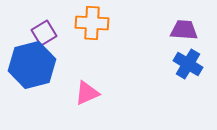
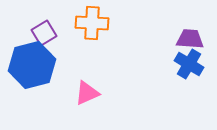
purple trapezoid: moved 6 px right, 9 px down
blue cross: moved 1 px right
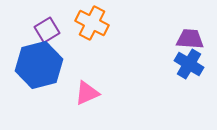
orange cross: rotated 24 degrees clockwise
purple square: moved 3 px right, 3 px up
blue hexagon: moved 7 px right
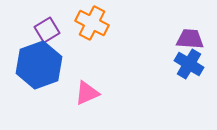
blue hexagon: rotated 6 degrees counterclockwise
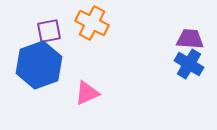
purple square: moved 2 px right, 1 px down; rotated 20 degrees clockwise
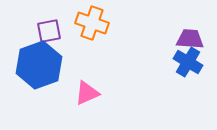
orange cross: rotated 8 degrees counterclockwise
blue cross: moved 1 px left, 2 px up
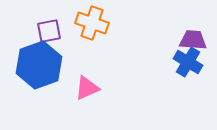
purple trapezoid: moved 3 px right, 1 px down
pink triangle: moved 5 px up
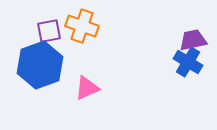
orange cross: moved 10 px left, 3 px down
purple trapezoid: rotated 16 degrees counterclockwise
blue hexagon: moved 1 px right
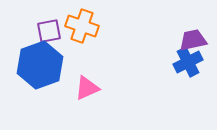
blue cross: rotated 32 degrees clockwise
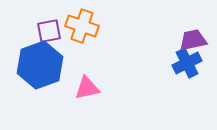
blue cross: moved 1 px left, 1 px down
pink triangle: rotated 12 degrees clockwise
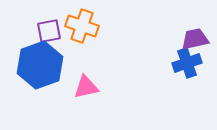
purple trapezoid: moved 2 px right, 1 px up
blue cross: rotated 8 degrees clockwise
pink triangle: moved 1 px left, 1 px up
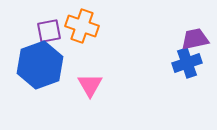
pink triangle: moved 4 px right, 2 px up; rotated 48 degrees counterclockwise
